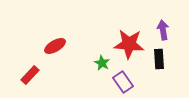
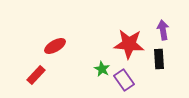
green star: moved 6 px down
red rectangle: moved 6 px right
purple rectangle: moved 1 px right, 2 px up
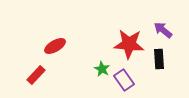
purple arrow: rotated 42 degrees counterclockwise
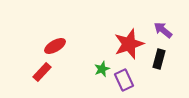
red star: rotated 24 degrees counterclockwise
black rectangle: rotated 18 degrees clockwise
green star: rotated 21 degrees clockwise
red rectangle: moved 6 px right, 3 px up
purple rectangle: rotated 10 degrees clockwise
